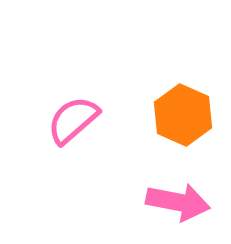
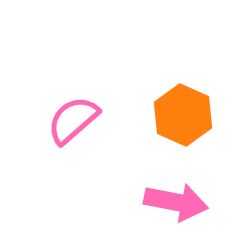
pink arrow: moved 2 px left
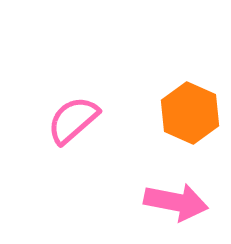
orange hexagon: moved 7 px right, 2 px up
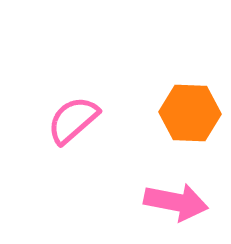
orange hexagon: rotated 22 degrees counterclockwise
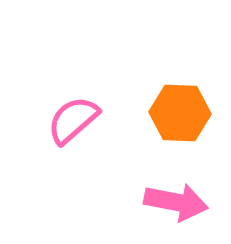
orange hexagon: moved 10 px left
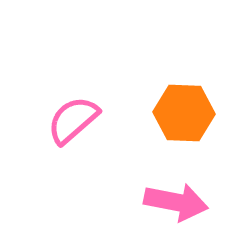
orange hexagon: moved 4 px right
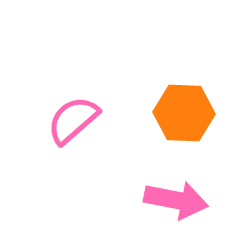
pink arrow: moved 2 px up
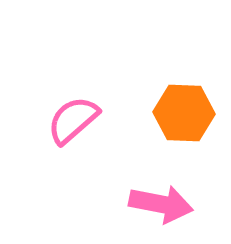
pink arrow: moved 15 px left, 4 px down
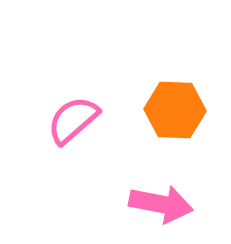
orange hexagon: moved 9 px left, 3 px up
